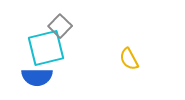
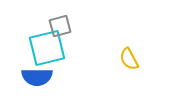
gray square: rotated 30 degrees clockwise
cyan square: moved 1 px right
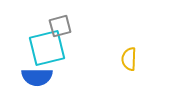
yellow semicircle: rotated 30 degrees clockwise
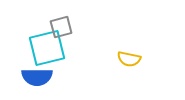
gray square: moved 1 px right, 1 px down
yellow semicircle: rotated 80 degrees counterclockwise
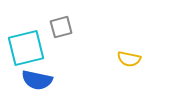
cyan square: moved 21 px left
blue semicircle: moved 3 px down; rotated 12 degrees clockwise
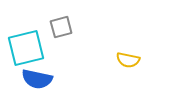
yellow semicircle: moved 1 px left, 1 px down
blue semicircle: moved 1 px up
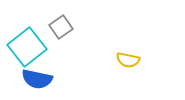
gray square: rotated 20 degrees counterclockwise
cyan square: moved 1 px right, 1 px up; rotated 24 degrees counterclockwise
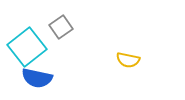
blue semicircle: moved 1 px up
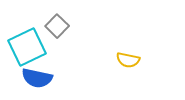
gray square: moved 4 px left, 1 px up; rotated 10 degrees counterclockwise
cyan square: rotated 12 degrees clockwise
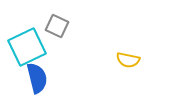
gray square: rotated 20 degrees counterclockwise
blue semicircle: rotated 116 degrees counterclockwise
